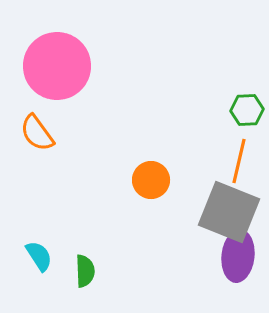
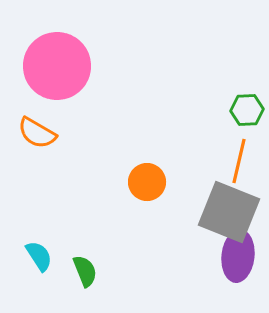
orange semicircle: rotated 24 degrees counterclockwise
orange circle: moved 4 px left, 2 px down
green semicircle: rotated 20 degrees counterclockwise
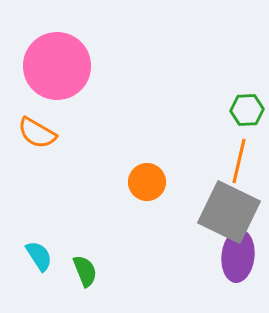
gray square: rotated 4 degrees clockwise
